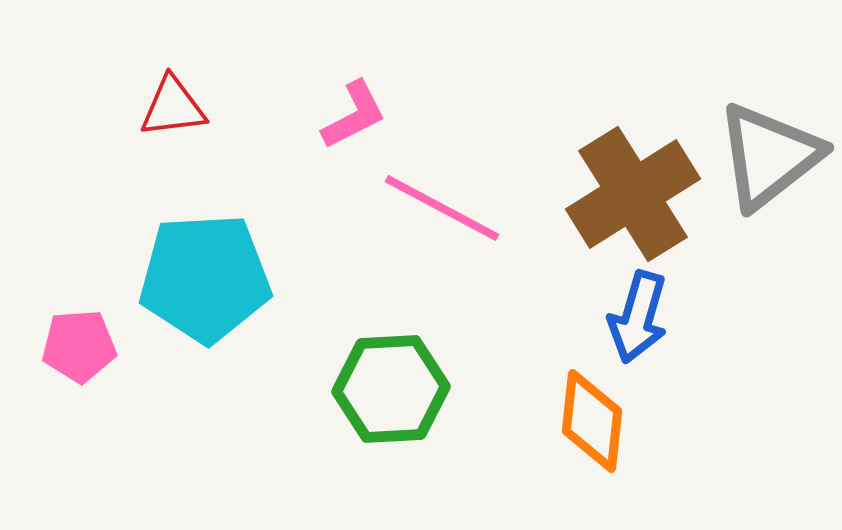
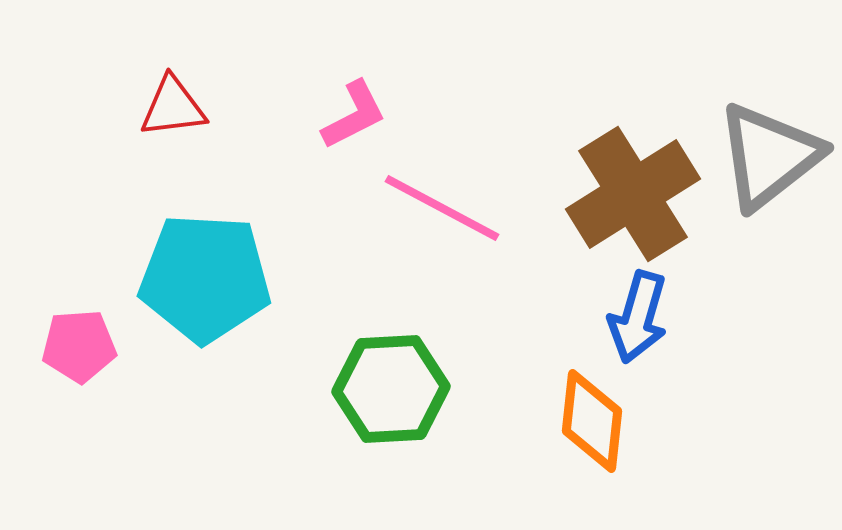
cyan pentagon: rotated 6 degrees clockwise
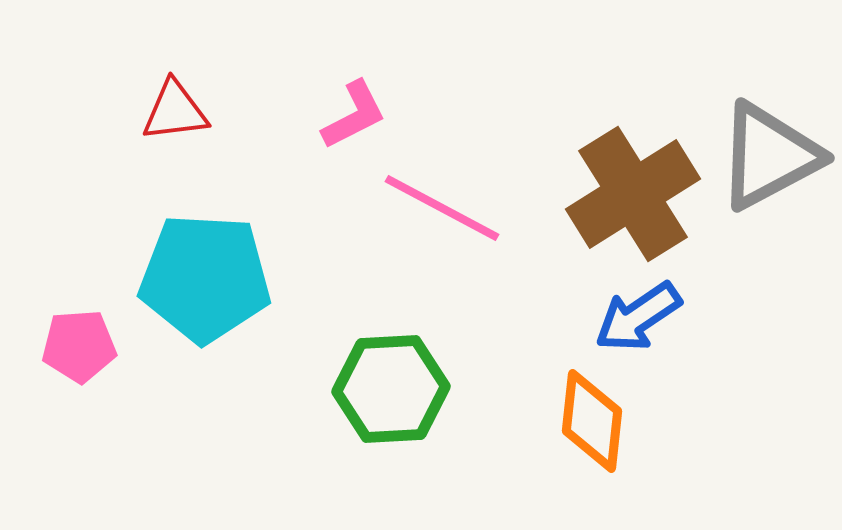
red triangle: moved 2 px right, 4 px down
gray triangle: rotated 10 degrees clockwise
blue arrow: rotated 40 degrees clockwise
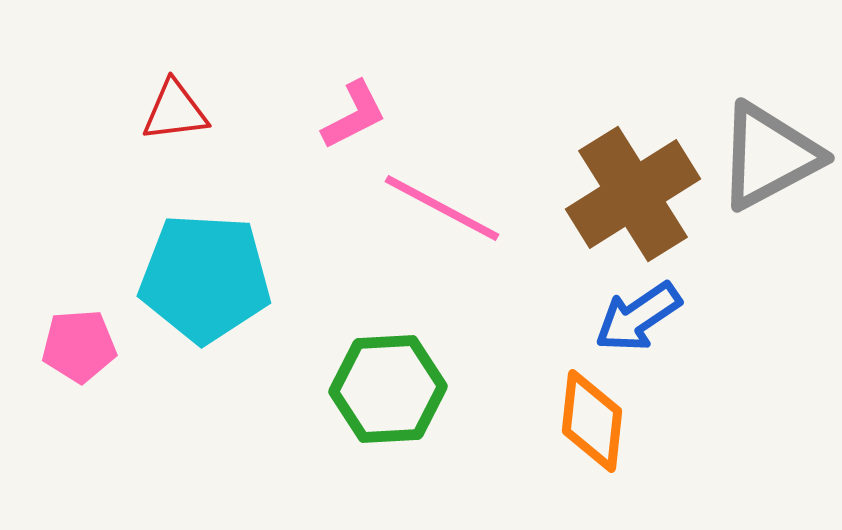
green hexagon: moved 3 px left
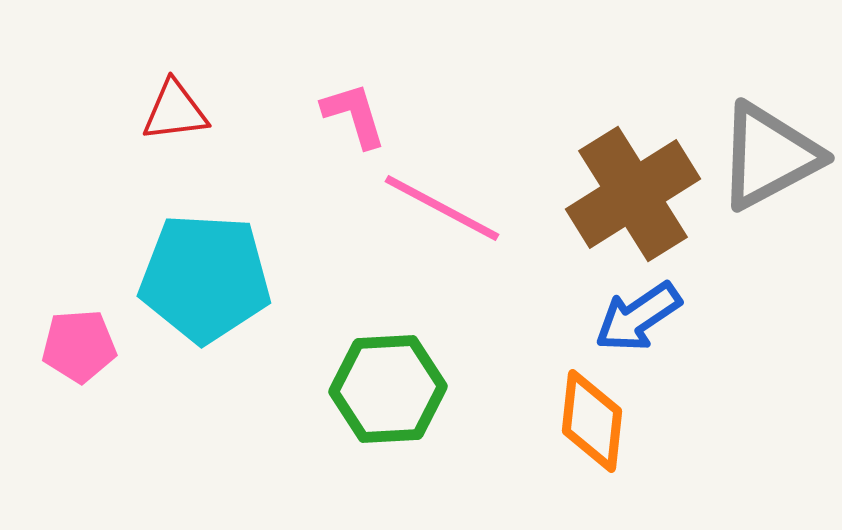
pink L-shape: rotated 80 degrees counterclockwise
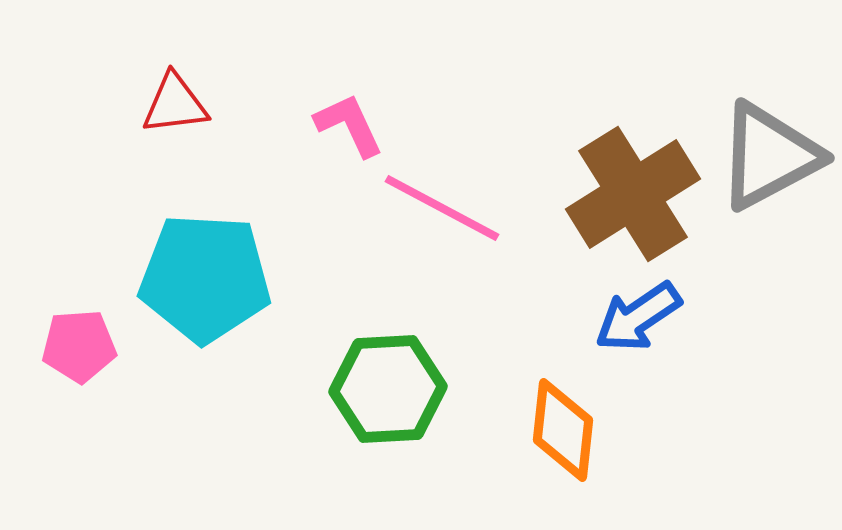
red triangle: moved 7 px up
pink L-shape: moved 5 px left, 10 px down; rotated 8 degrees counterclockwise
orange diamond: moved 29 px left, 9 px down
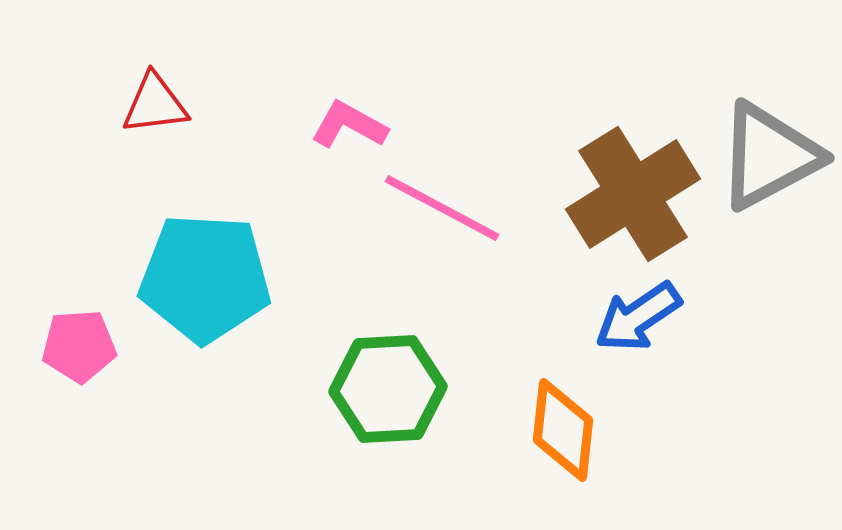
red triangle: moved 20 px left
pink L-shape: rotated 36 degrees counterclockwise
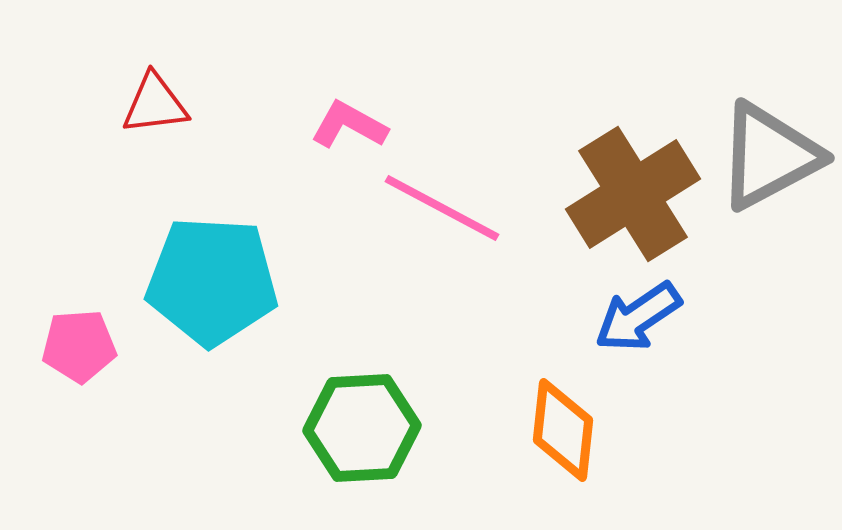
cyan pentagon: moved 7 px right, 3 px down
green hexagon: moved 26 px left, 39 px down
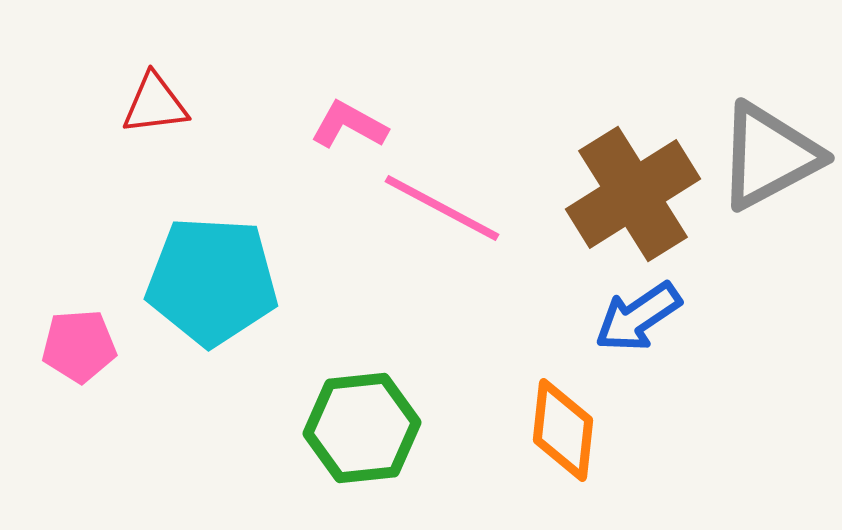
green hexagon: rotated 3 degrees counterclockwise
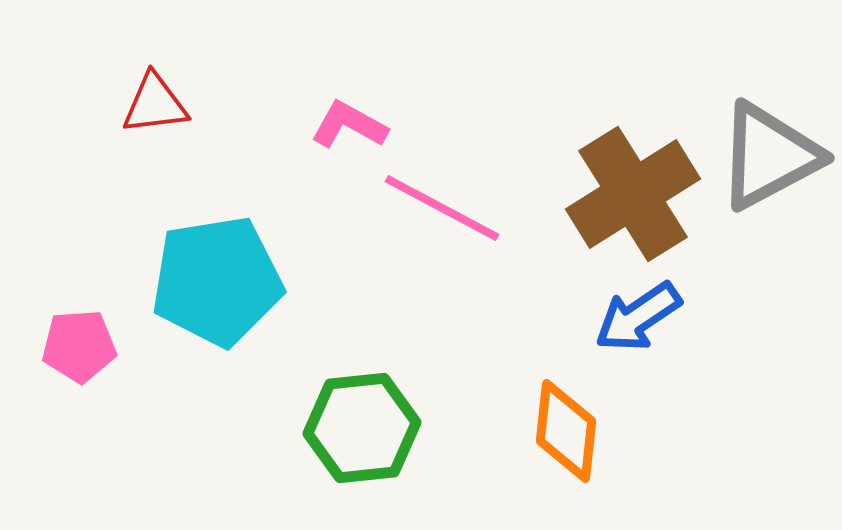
cyan pentagon: moved 5 px right; rotated 12 degrees counterclockwise
orange diamond: moved 3 px right, 1 px down
